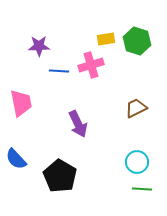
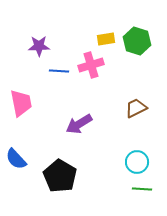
purple arrow: moved 1 px right; rotated 84 degrees clockwise
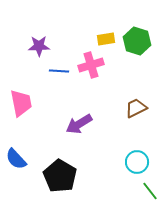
green line: moved 8 px right, 2 px down; rotated 48 degrees clockwise
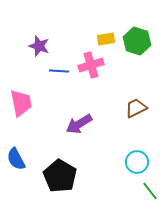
purple star: rotated 20 degrees clockwise
blue semicircle: rotated 15 degrees clockwise
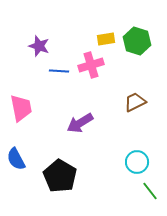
pink trapezoid: moved 5 px down
brown trapezoid: moved 1 px left, 6 px up
purple arrow: moved 1 px right, 1 px up
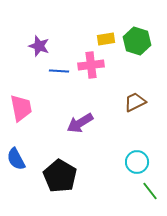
pink cross: rotated 10 degrees clockwise
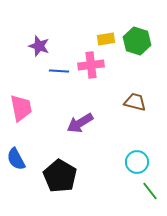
brown trapezoid: rotated 40 degrees clockwise
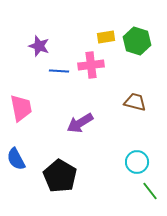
yellow rectangle: moved 2 px up
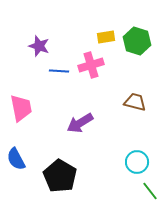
pink cross: rotated 10 degrees counterclockwise
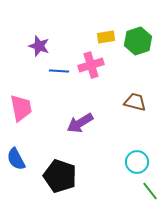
green hexagon: moved 1 px right; rotated 24 degrees clockwise
black pentagon: rotated 12 degrees counterclockwise
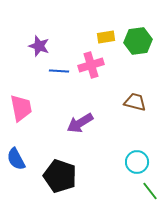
green hexagon: rotated 12 degrees clockwise
